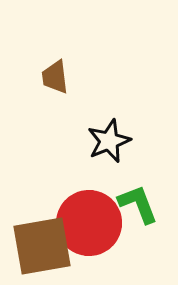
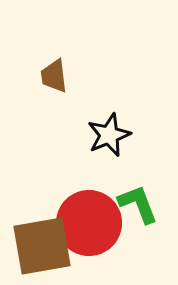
brown trapezoid: moved 1 px left, 1 px up
black star: moved 6 px up
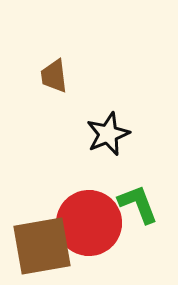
black star: moved 1 px left, 1 px up
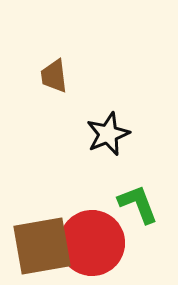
red circle: moved 3 px right, 20 px down
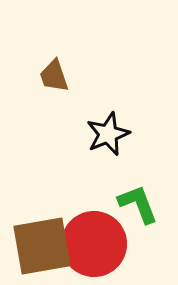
brown trapezoid: rotated 12 degrees counterclockwise
red circle: moved 2 px right, 1 px down
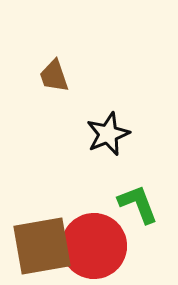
red circle: moved 2 px down
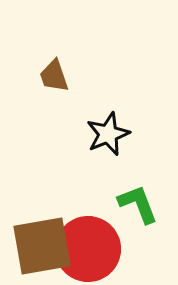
red circle: moved 6 px left, 3 px down
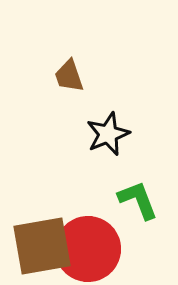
brown trapezoid: moved 15 px right
green L-shape: moved 4 px up
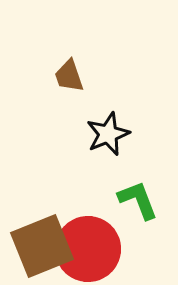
brown square: rotated 12 degrees counterclockwise
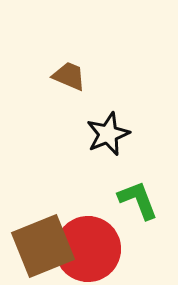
brown trapezoid: rotated 132 degrees clockwise
brown square: moved 1 px right
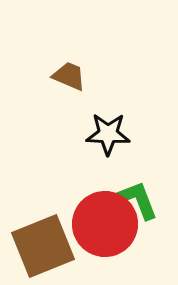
black star: rotated 24 degrees clockwise
red circle: moved 17 px right, 25 px up
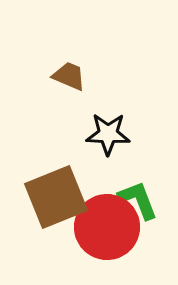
red circle: moved 2 px right, 3 px down
brown square: moved 13 px right, 49 px up
